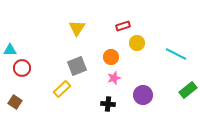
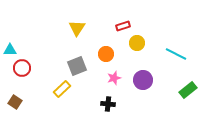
orange circle: moved 5 px left, 3 px up
purple circle: moved 15 px up
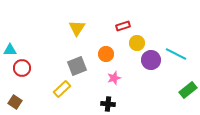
purple circle: moved 8 px right, 20 px up
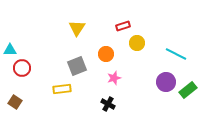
purple circle: moved 15 px right, 22 px down
yellow rectangle: rotated 36 degrees clockwise
black cross: rotated 24 degrees clockwise
